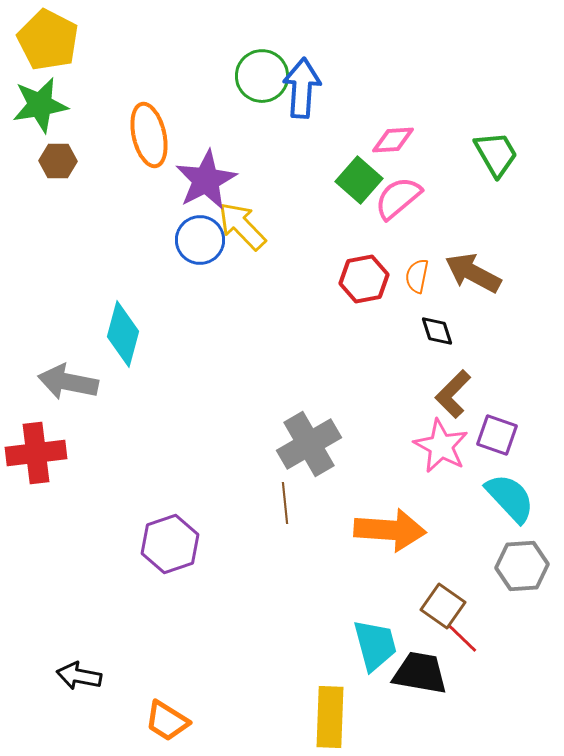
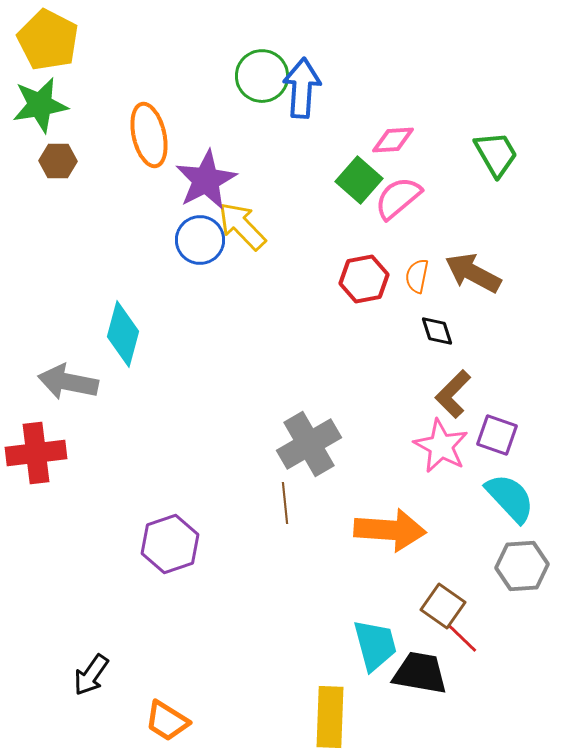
black arrow: moved 12 px right, 1 px up; rotated 66 degrees counterclockwise
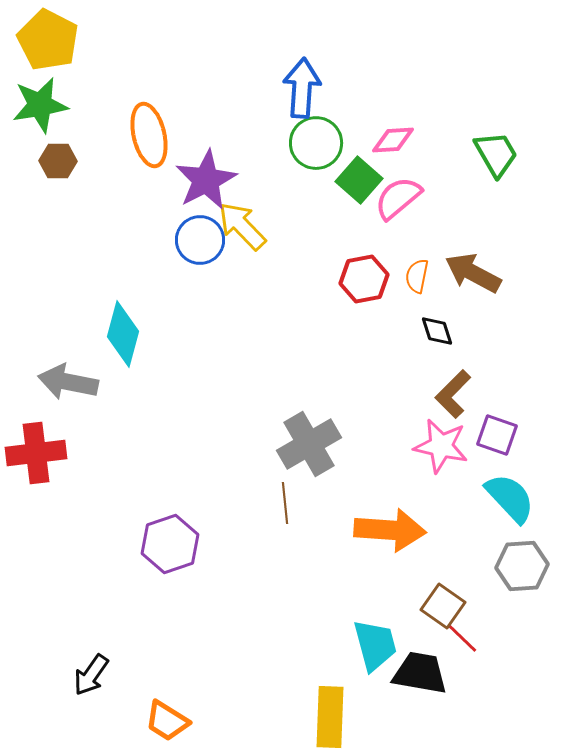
green circle: moved 54 px right, 67 px down
pink star: rotated 16 degrees counterclockwise
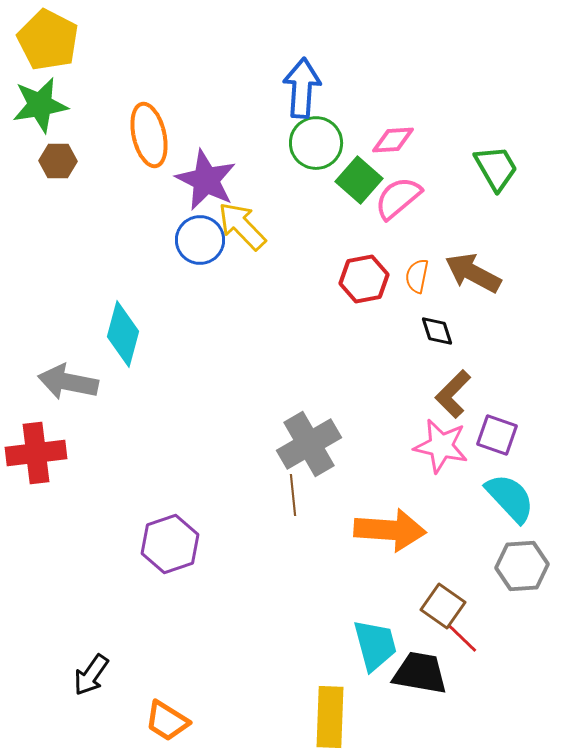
green trapezoid: moved 14 px down
purple star: rotated 18 degrees counterclockwise
brown line: moved 8 px right, 8 px up
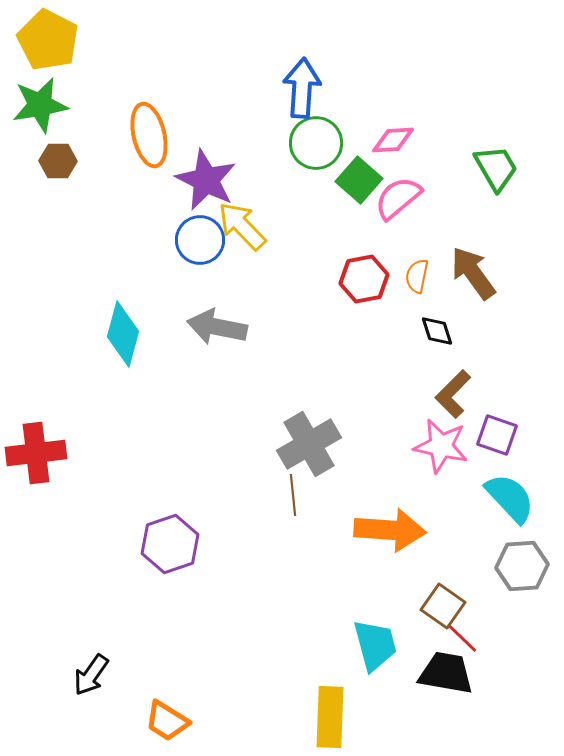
brown arrow: rotated 26 degrees clockwise
gray arrow: moved 149 px right, 55 px up
black trapezoid: moved 26 px right
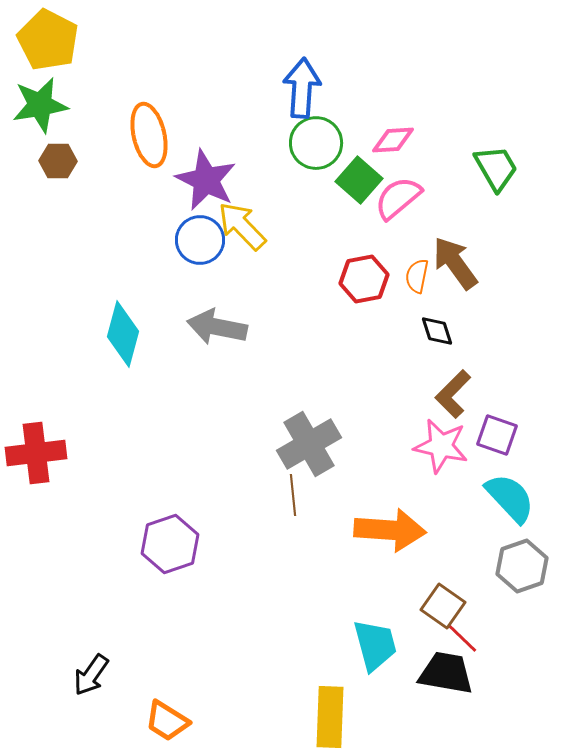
brown arrow: moved 18 px left, 10 px up
gray hexagon: rotated 15 degrees counterclockwise
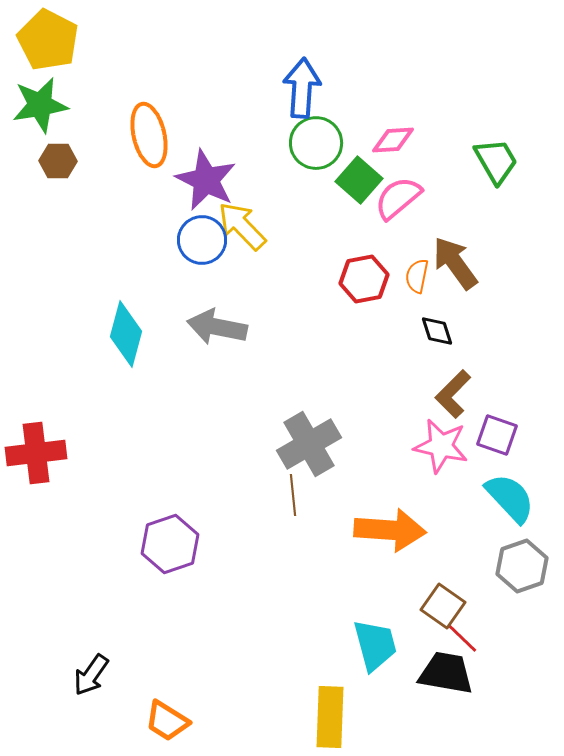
green trapezoid: moved 7 px up
blue circle: moved 2 px right
cyan diamond: moved 3 px right
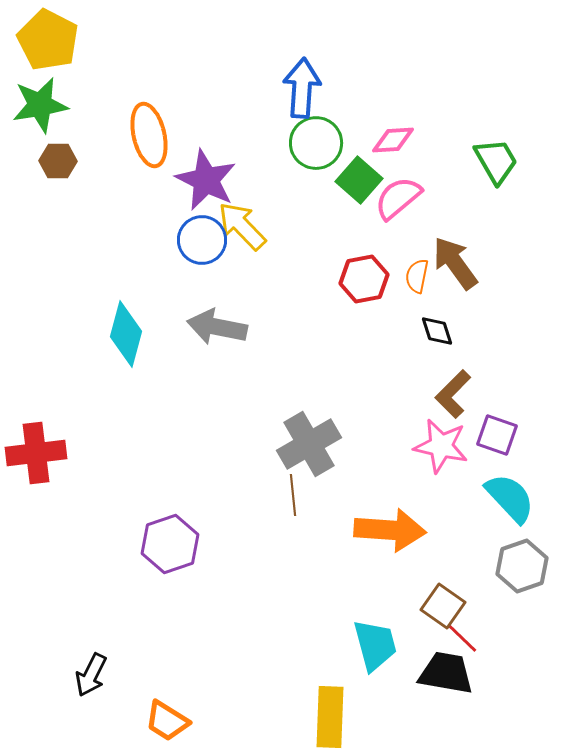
black arrow: rotated 9 degrees counterclockwise
